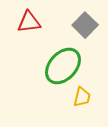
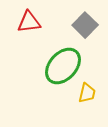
yellow trapezoid: moved 5 px right, 4 px up
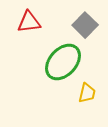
green ellipse: moved 4 px up
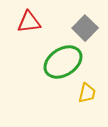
gray square: moved 3 px down
green ellipse: rotated 15 degrees clockwise
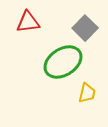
red triangle: moved 1 px left
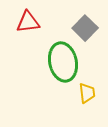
green ellipse: rotated 69 degrees counterclockwise
yellow trapezoid: rotated 20 degrees counterclockwise
